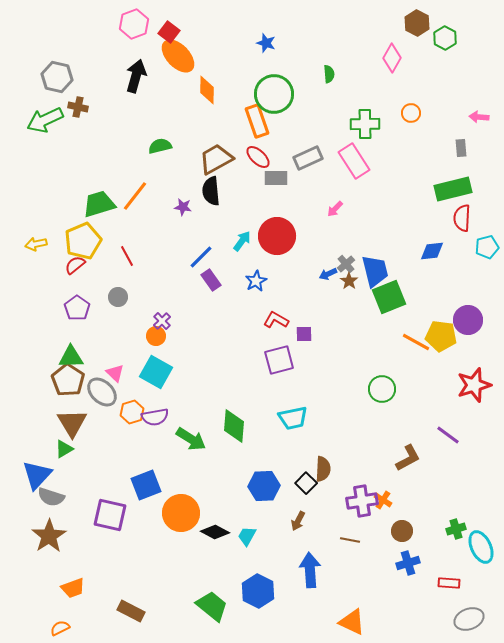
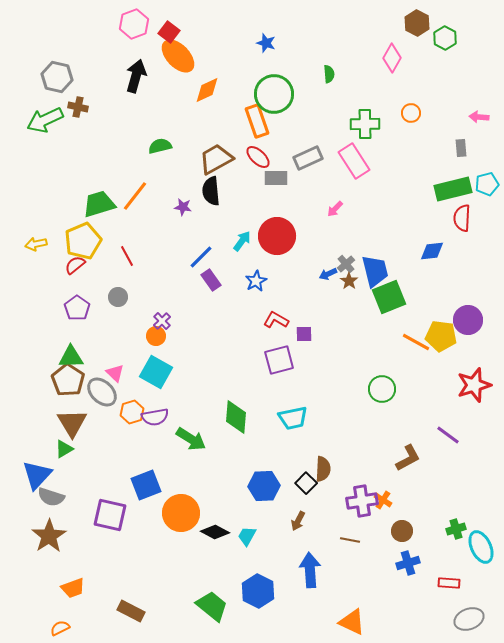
orange diamond at (207, 90): rotated 64 degrees clockwise
cyan pentagon at (487, 247): moved 63 px up
green diamond at (234, 426): moved 2 px right, 9 px up
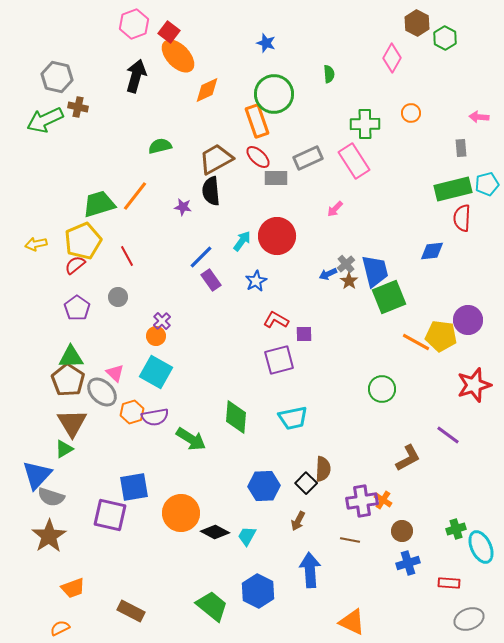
blue square at (146, 485): moved 12 px left, 2 px down; rotated 12 degrees clockwise
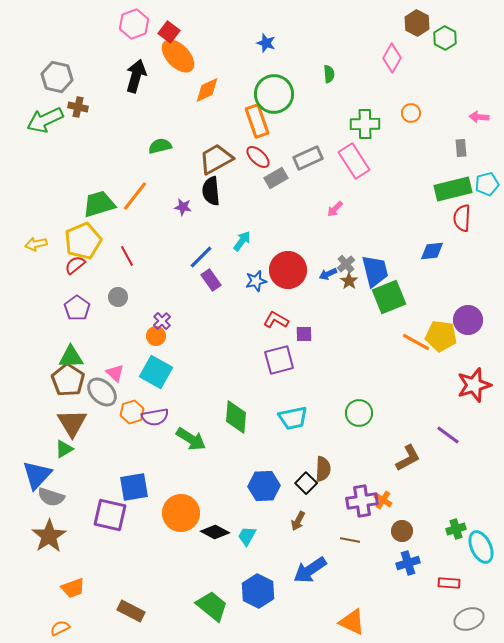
gray rectangle at (276, 178): rotated 30 degrees counterclockwise
red circle at (277, 236): moved 11 px right, 34 px down
blue star at (256, 281): rotated 15 degrees clockwise
green circle at (382, 389): moved 23 px left, 24 px down
blue arrow at (310, 570): rotated 120 degrees counterclockwise
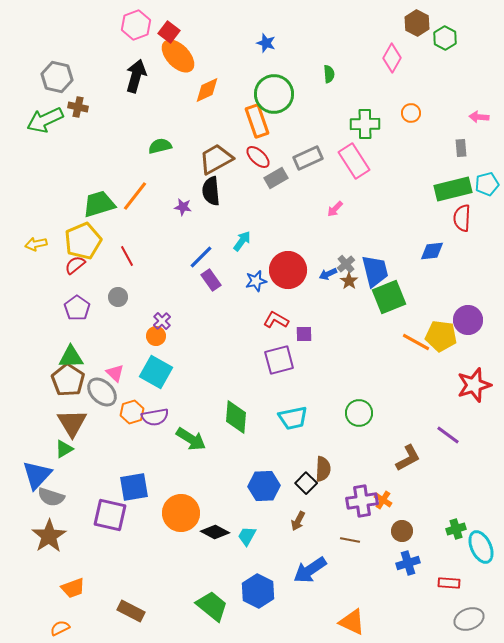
pink hexagon at (134, 24): moved 2 px right, 1 px down
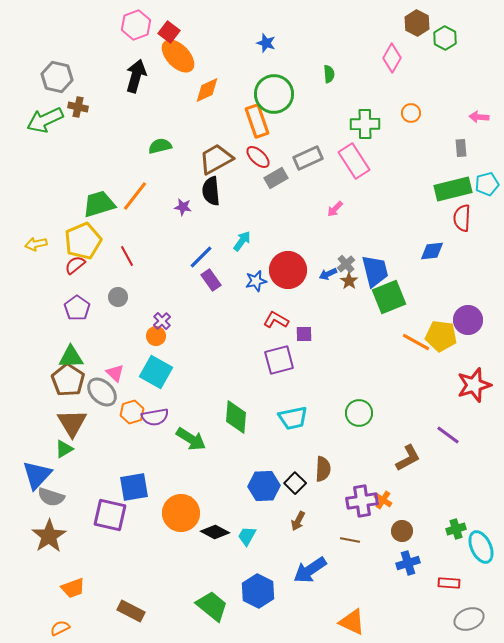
black square at (306, 483): moved 11 px left
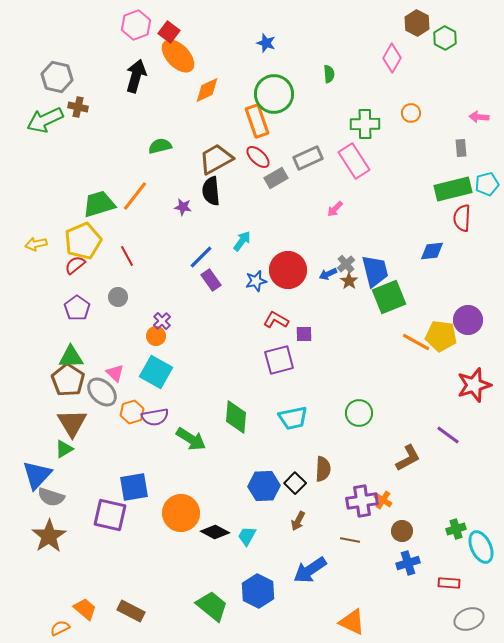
orange trapezoid at (73, 588): moved 12 px right, 21 px down; rotated 120 degrees counterclockwise
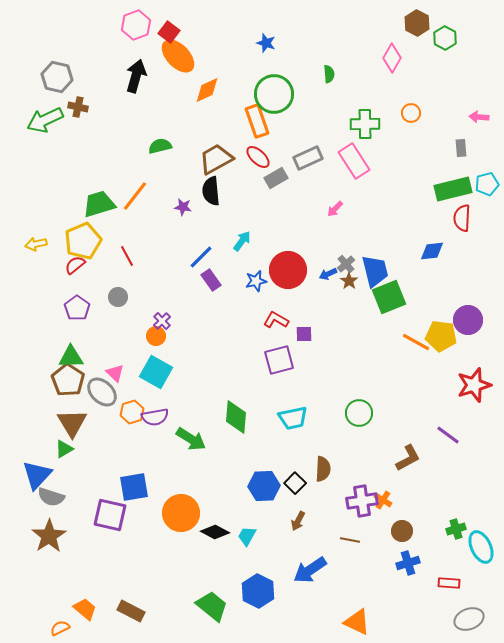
orange triangle at (352, 622): moved 5 px right
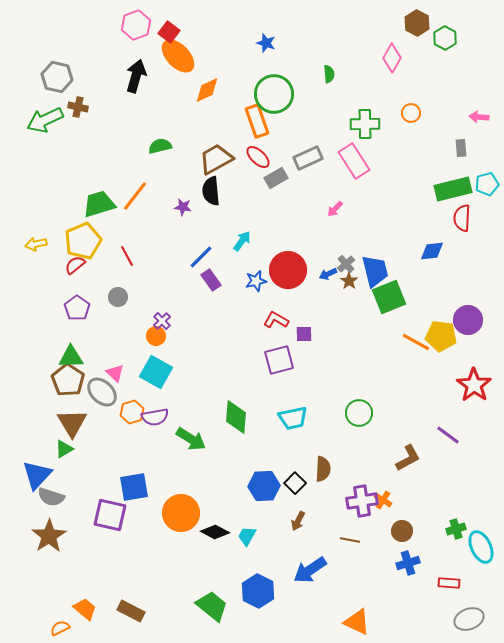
red star at (474, 385): rotated 20 degrees counterclockwise
